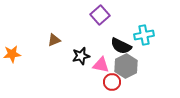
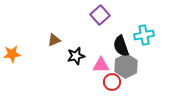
black semicircle: rotated 45 degrees clockwise
black star: moved 5 px left
pink triangle: rotated 12 degrees counterclockwise
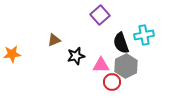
black semicircle: moved 3 px up
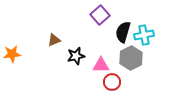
black semicircle: moved 2 px right, 11 px up; rotated 35 degrees clockwise
gray hexagon: moved 5 px right, 8 px up
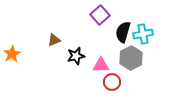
cyan cross: moved 1 px left, 1 px up
orange star: rotated 24 degrees counterclockwise
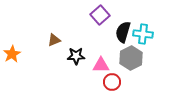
cyan cross: rotated 18 degrees clockwise
black star: rotated 12 degrees clockwise
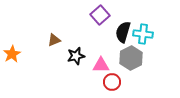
black star: rotated 12 degrees counterclockwise
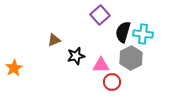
orange star: moved 2 px right, 14 px down
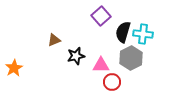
purple square: moved 1 px right, 1 px down
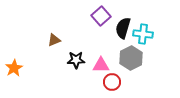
black semicircle: moved 4 px up
black star: moved 4 px down; rotated 12 degrees clockwise
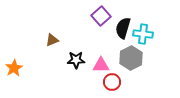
brown triangle: moved 2 px left
